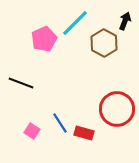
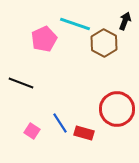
cyan line: moved 1 px down; rotated 64 degrees clockwise
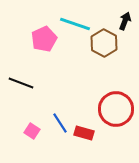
red circle: moved 1 px left
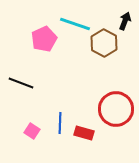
blue line: rotated 35 degrees clockwise
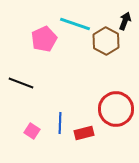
brown hexagon: moved 2 px right, 2 px up
red rectangle: rotated 30 degrees counterclockwise
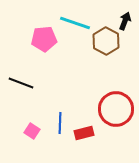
cyan line: moved 1 px up
pink pentagon: rotated 20 degrees clockwise
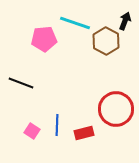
blue line: moved 3 px left, 2 px down
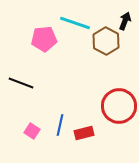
red circle: moved 3 px right, 3 px up
blue line: moved 3 px right; rotated 10 degrees clockwise
